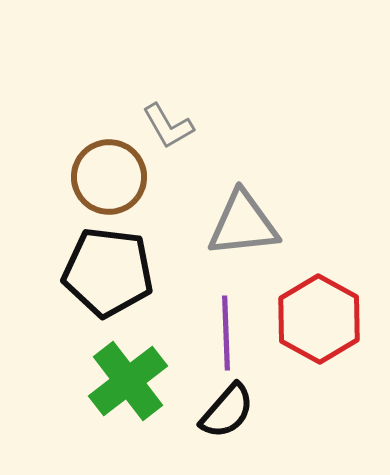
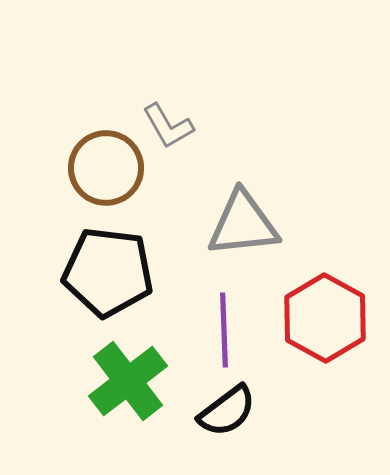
brown circle: moved 3 px left, 9 px up
red hexagon: moved 6 px right, 1 px up
purple line: moved 2 px left, 3 px up
black semicircle: rotated 12 degrees clockwise
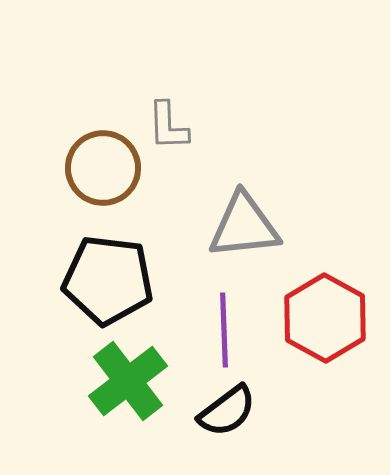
gray L-shape: rotated 28 degrees clockwise
brown circle: moved 3 px left
gray triangle: moved 1 px right, 2 px down
black pentagon: moved 8 px down
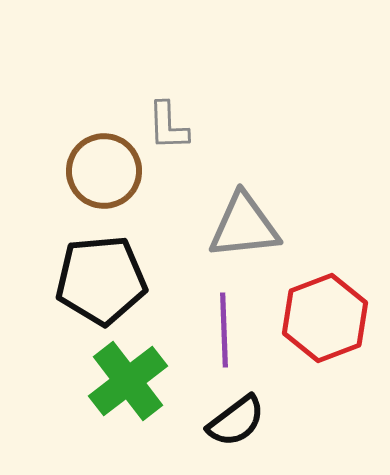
brown circle: moved 1 px right, 3 px down
black pentagon: moved 7 px left; rotated 12 degrees counterclockwise
red hexagon: rotated 10 degrees clockwise
black semicircle: moved 9 px right, 10 px down
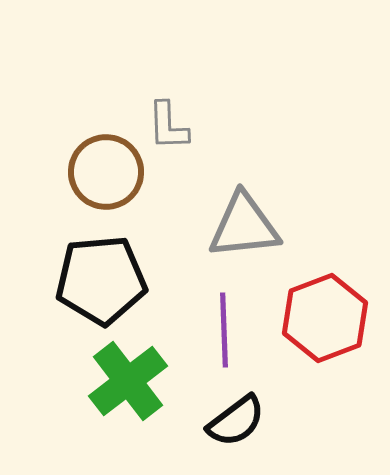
brown circle: moved 2 px right, 1 px down
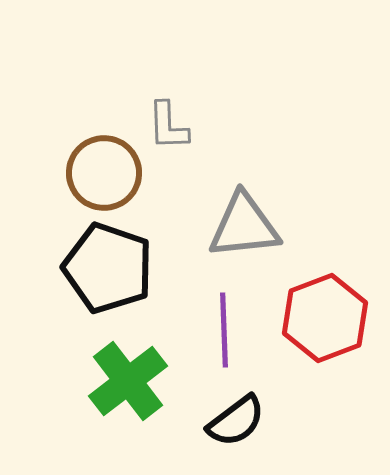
brown circle: moved 2 px left, 1 px down
black pentagon: moved 7 px right, 12 px up; rotated 24 degrees clockwise
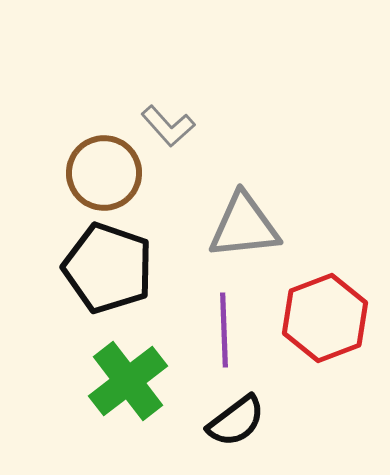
gray L-shape: rotated 40 degrees counterclockwise
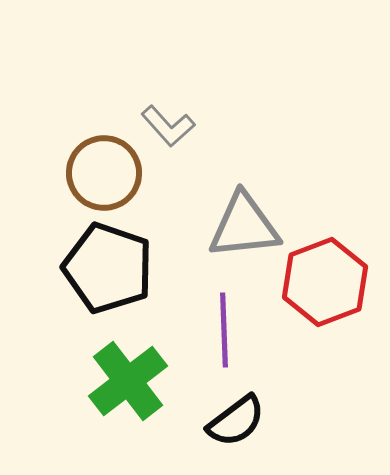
red hexagon: moved 36 px up
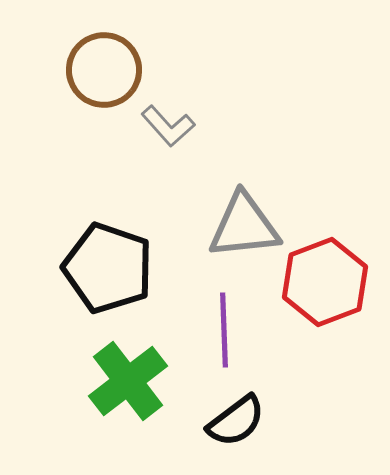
brown circle: moved 103 px up
